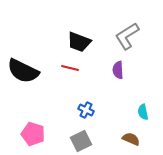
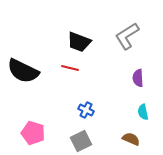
purple semicircle: moved 20 px right, 8 px down
pink pentagon: moved 1 px up
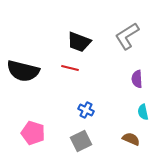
black semicircle: rotated 12 degrees counterclockwise
purple semicircle: moved 1 px left, 1 px down
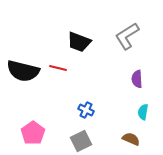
red line: moved 12 px left
cyan semicircle: rotated 21 degrees clockwise
pink pentagon: rotated 20 degrees clockwise
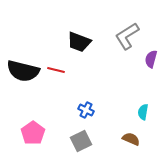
red line: moved 2 px left, 2 px down
purple semicircle: moved 14 px right, 20 px up; rotated 18 degrees clockwise
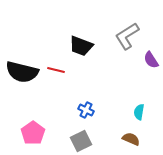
black trapezoid: moved 2 px right, 4 px down
purple semicircle: moved 1 px down; rotated 48 degrees counterclockwise
black semicircle: moved 1 px left, 1 px down
cyan semicircle: moved 4 px left
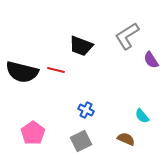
cyan semicircle: moved 3 px right, 4 px down; rotated 49 degrees counterclockwise
brown semicircle: moved 5 px left
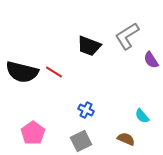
black trapezoid: moved 8 px right
red line: moved 2 px left, 2 px down; rotated 18 degrees clockwise
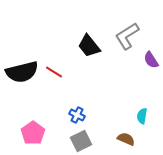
black trapezoid: rotated 30 degrees clockwise
black semicircle: rotated 28 degrees counterclockwise
blue cross: moved 9 px left, 5 px down
cyan semicircle: rotated 49 degrees clockwise
